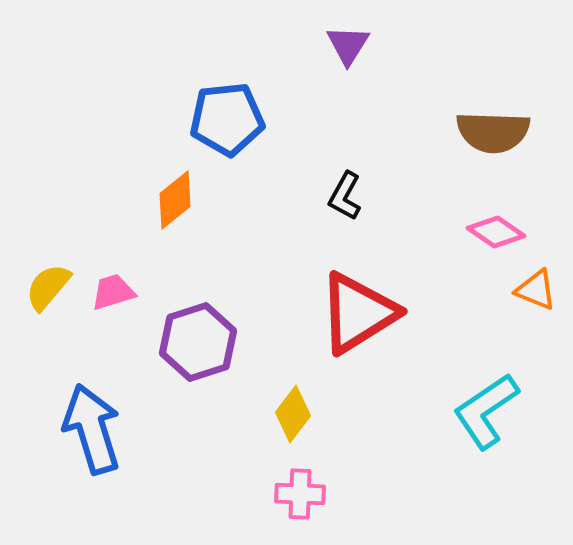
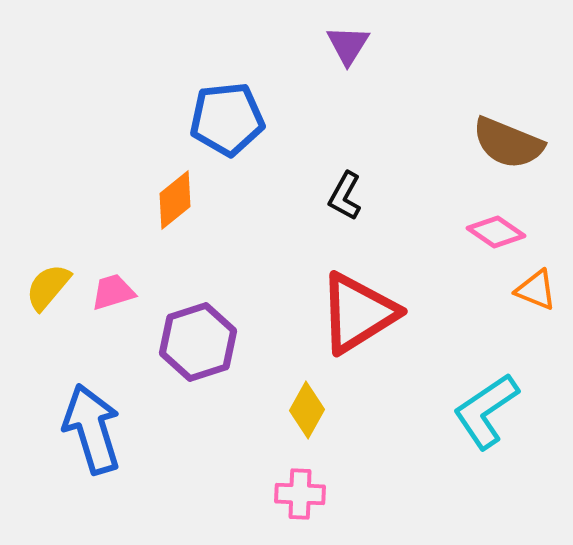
brown semicircle: moved 15 px right, 11 px down; rotated 20 degrees clockwise
yellow diamond: moved 14 px right, 4 px up; rotated 8 degrees counterclockwise
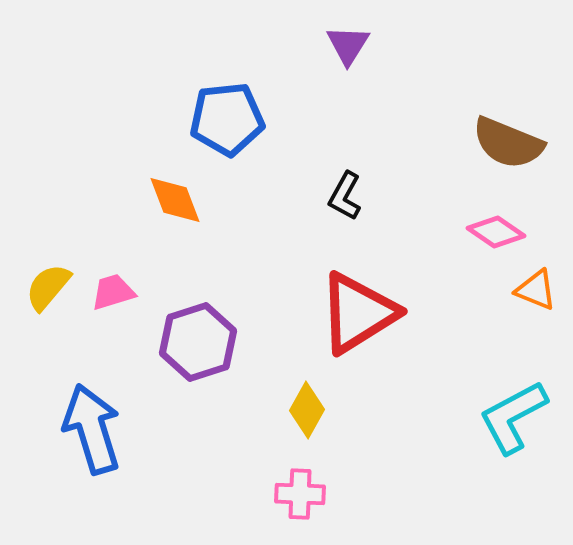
orange diamond: rotated 72 degrees counterclockwise
cyan L-shape: moved 27 px right, 6 px down; rotated 6 degrees clockwise
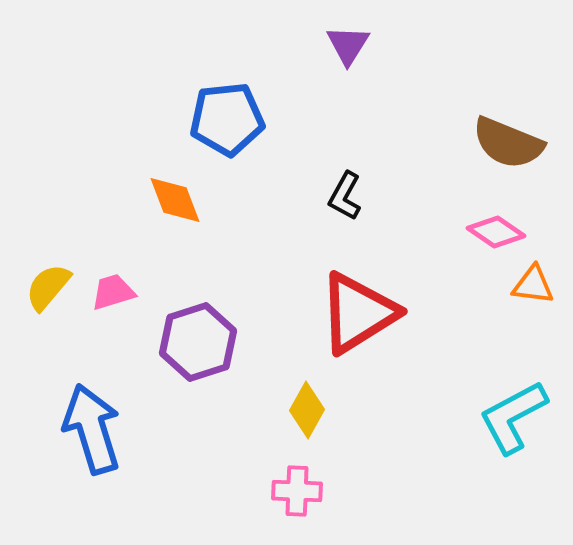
orange triangle: moved 3 px left, 5 px up; rotated 15 degrees counterclockwise
pink cross: moved 3 px left, 3 px up
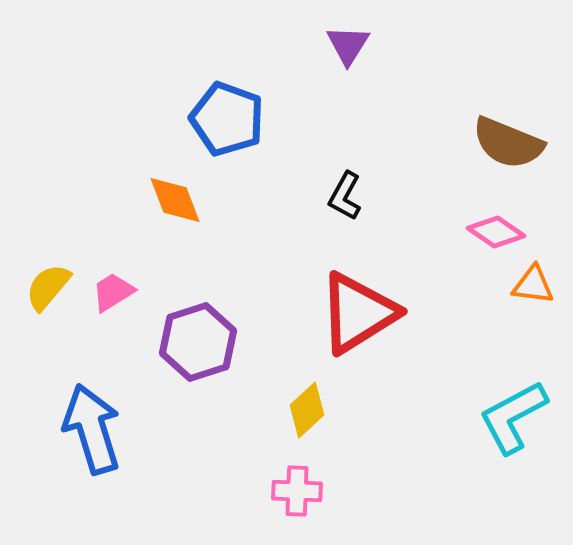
blue pentagon: rotated 26 degrees clockwise
pink trapezoid: rotated 15 degrees counterclockwise
yellow diamond: rotated 18 degrees clockwise
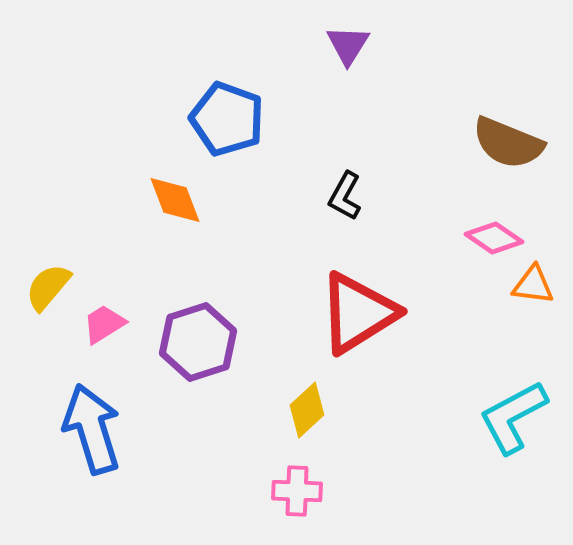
pink diamond: moved 2 px left, 6 px down
pink trapezoid: moved 9 px left, 32 px down
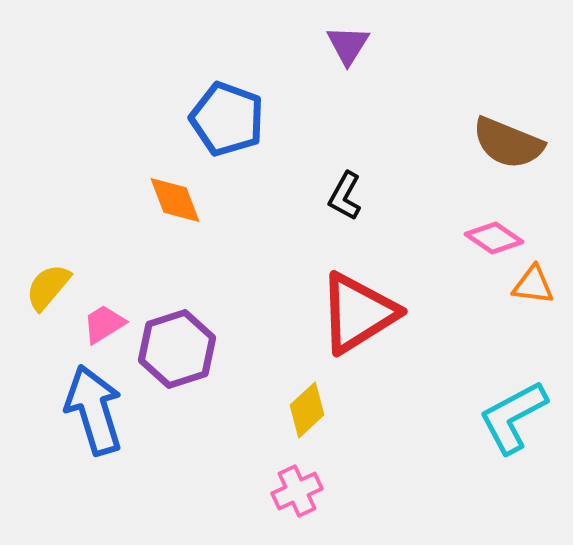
purple hexagon: moved 21 px left, 7 px down
blue arrow: moved 2 px right, 19 px up
pink cross: rotated 27 degrees counterclockwise
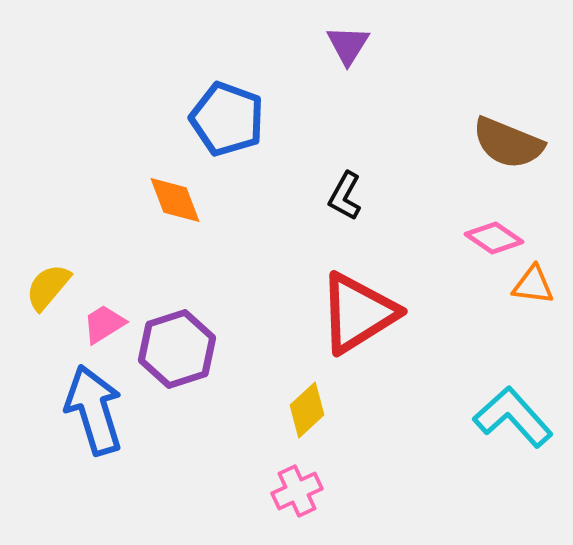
cyan L-shape: rotated 76 degrees clockwise
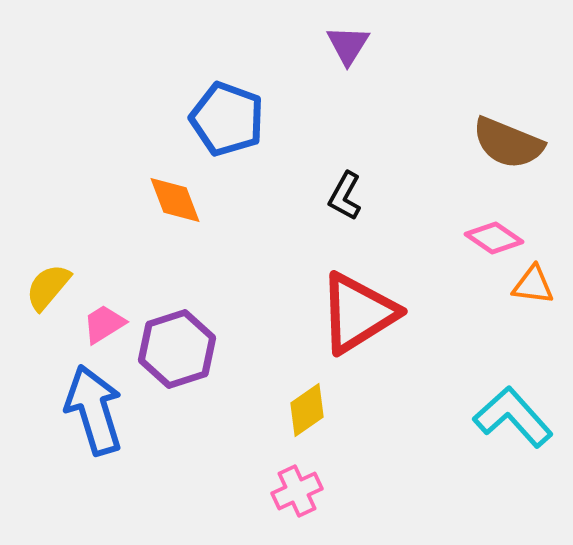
yellow diamond: rotated 8 degrees clockwise
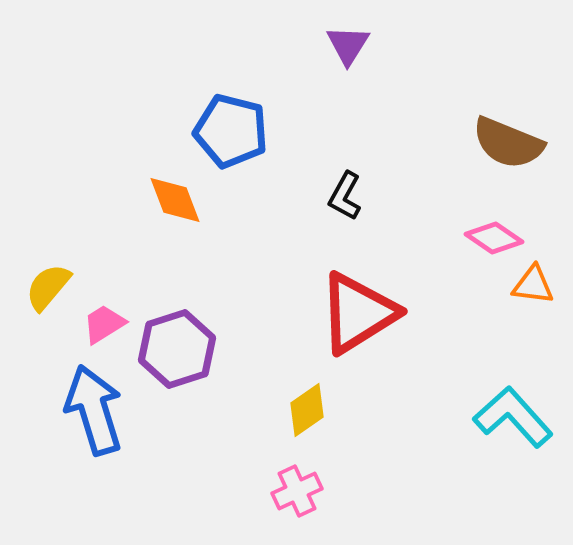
blue pentagon: moved 4 px right, 12 px down; rotated 6 degrees counterclockwise
